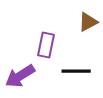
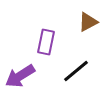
purple rectangle: moved 3 px up
black line: rotated 40 degrees counterclockwise
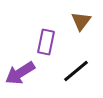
brown triangle: moved 7 px left, 1 px up; rotated 25 degrees counterclockwise
purple arrow: moved 3 px up
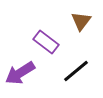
purple rectangle: rotated 65 degrees counterclockwise
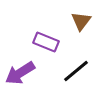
purple rectangle: rotated 15 degrees counterclockwise
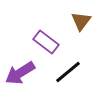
purple rectangle: rotated 15 degrees clockwise
black line: moved 8 px left, 1 px down
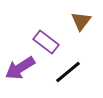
purple arrow: moved 5 px up
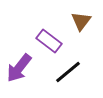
purple rectangle: moved 3 px right, 1 px up
purple arrow: moved 1 px left; rotated 20 degrees counterclockwise
